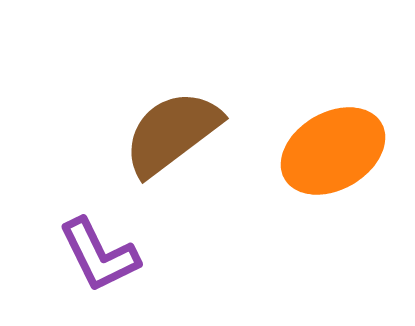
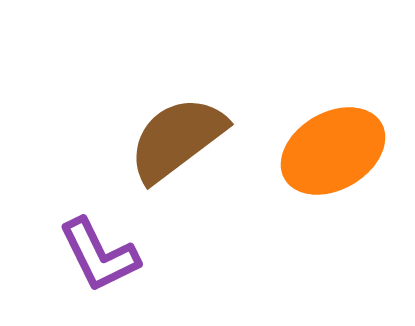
brown semicircle: moved 5 px right, 6 px down
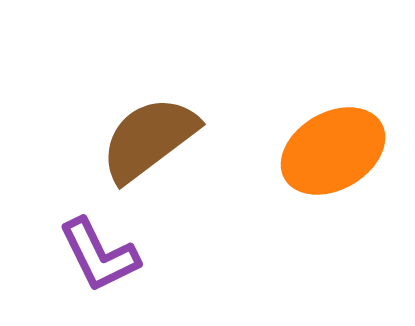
brown semicircle: moved 28 px left
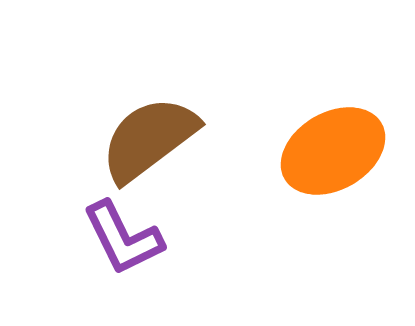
purple L-shape: moved 24 px right, 17 px up
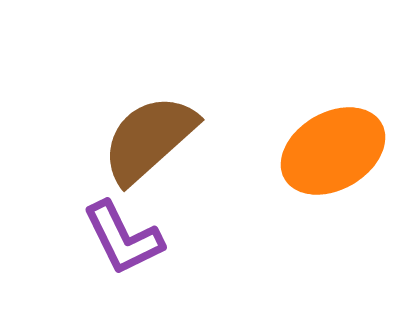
brown semicircle: rotated 5 degrees counterclockwise
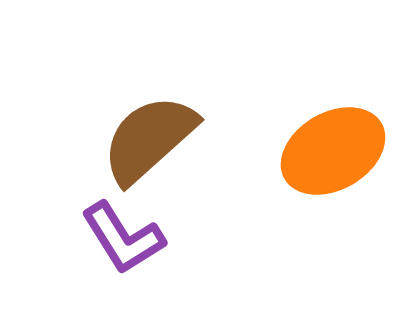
purple L-shape: rotated 6 degrees counterclockwise
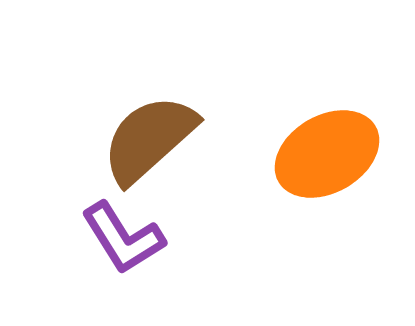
orange ellipse: moved 6 px left, 3 px down
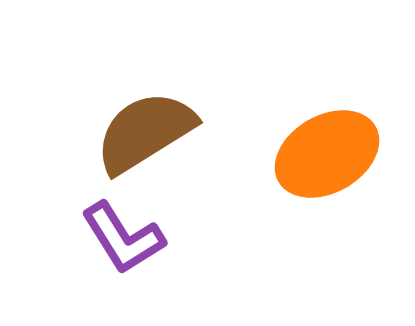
brown semicircle: moved 4 px left, 7 px up; rotated 10 degrees clockwise
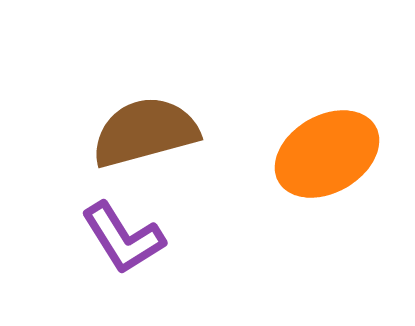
brown semicircle: rotated 17 degrees clockwise
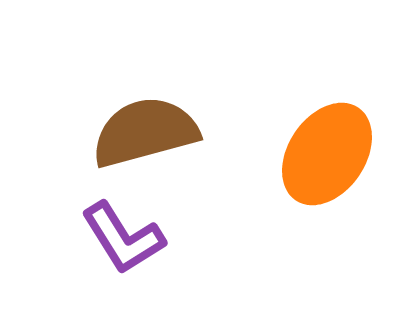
orange ellipse: rotated 26 degrees counterclockwise
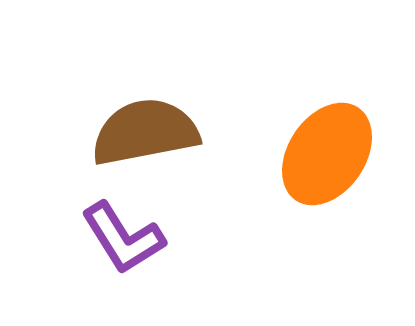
brown semicircle: rotated 4 degrees clockwise
